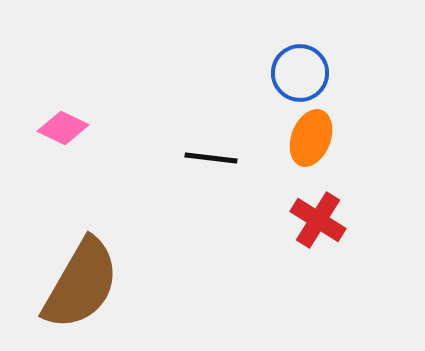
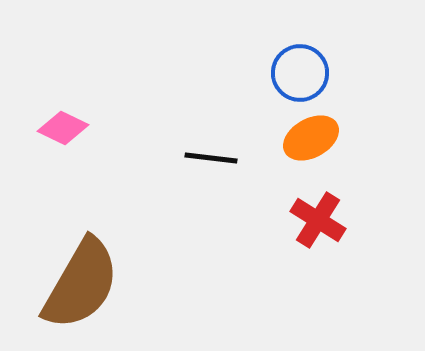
orange ellipse: rotated 40 degrees clockwise
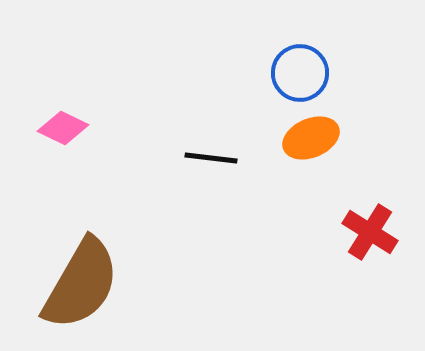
orange ellipse: rotated 6 degrees clockwise
red cross: moved 52 px right, 12 px down
